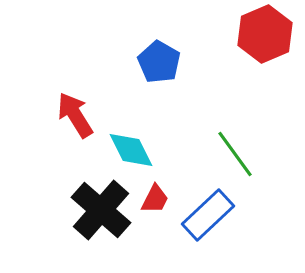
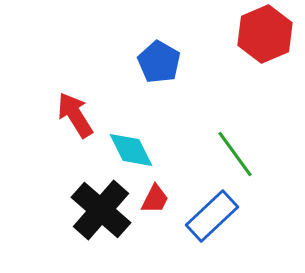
blue rectangle: moved 4 px right, 1 px down
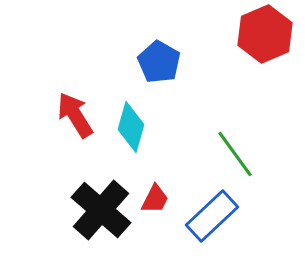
cyan diamond: moved 23 px up; rotated 42 degrees clockwise
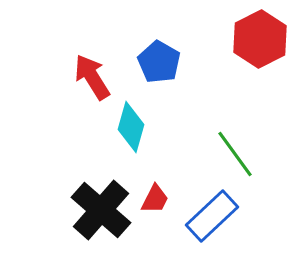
red hexagon: moved 5 px left, 5 px down; rotated 4 degrees counterclockwise
red arrow: moved 17 px right, 38 px up
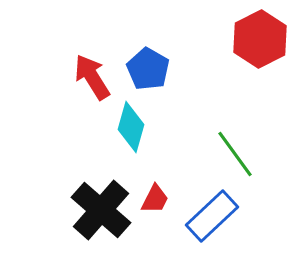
blue pentagon: moved 11 px left, 7 px down
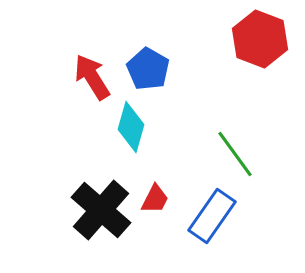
red hexagon: rotated 12 degrees counterclockwise
blue rectangle: rotated 12 degrees counterclockwise
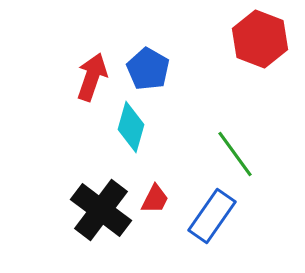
red arrow: rotated 51 degrees clockwise
black cross: rotated 4 degrees counterclockwise
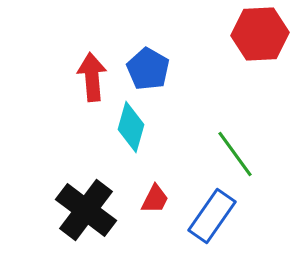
red hexagon: moved 5 px up; rotated 24 degrees counterclockwise
red arrow: rotated 24 degrees counterclockwise
black cross: moved 15 px left
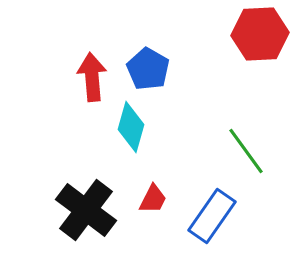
green line: moved 11 px right, 3 px up
red trapezoid: moved 2 px left
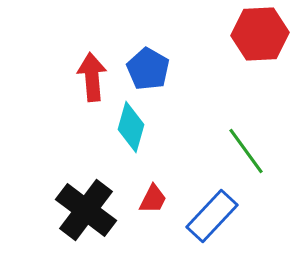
blue rectangle: rotated 8 degrees clockwise
